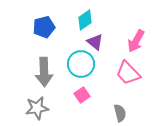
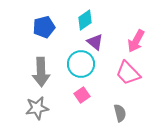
gray arrow: moved 3 px left
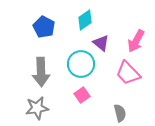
blue pentagon: rotated 30 degrees counterclockwise
purple triangle: moved 6 px right, 1 px down
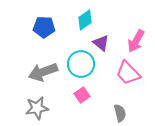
blue pentagon: rotated 25 degrees counterclockwise
gray arrow: moved 2 px right; rotated 72 degrees clockwise
